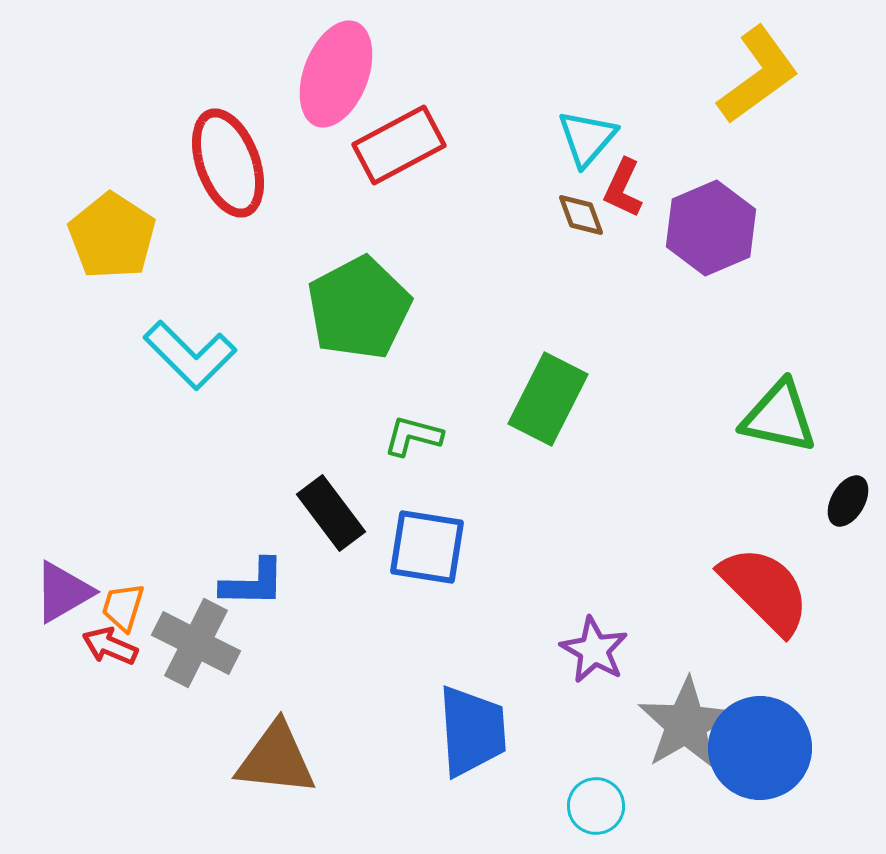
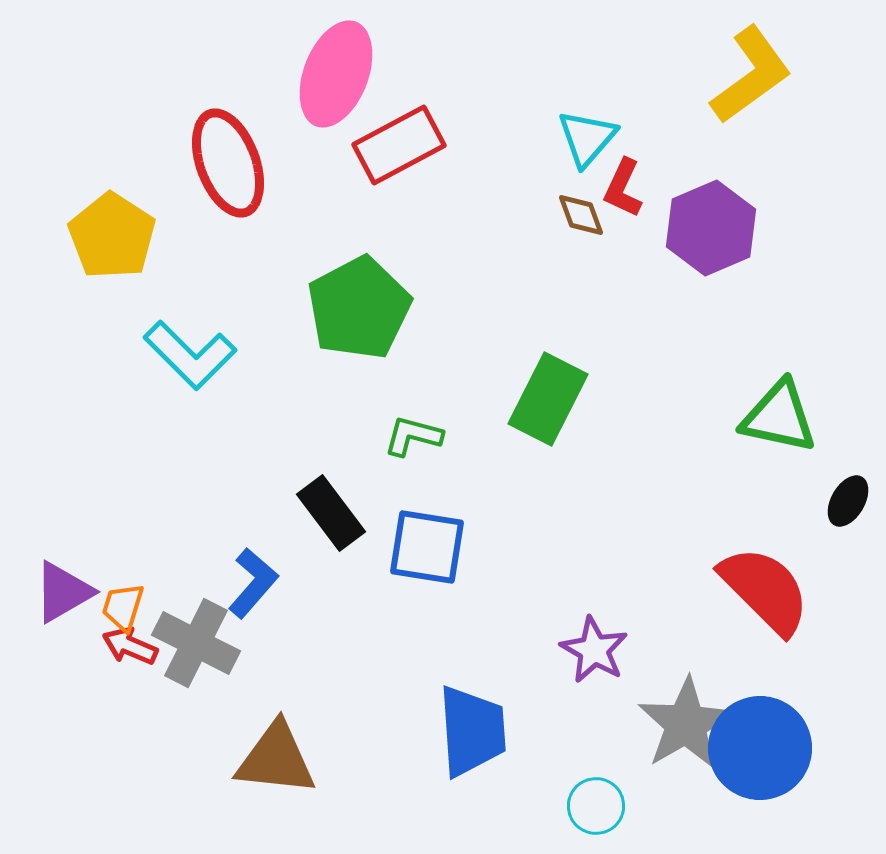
yellow L-shape: moved 7 px left
blue L-shape: rotated 50 degrees counterclockwise
red arrow: moved 20 px right
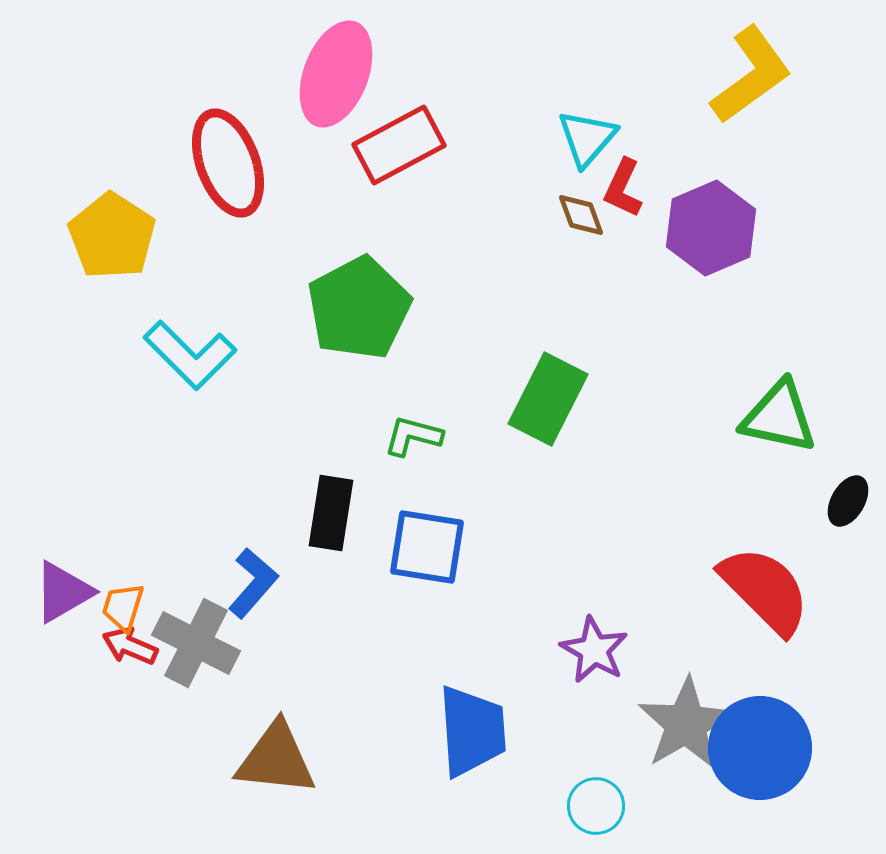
black rectangle: rotated 46 degrees clockwise
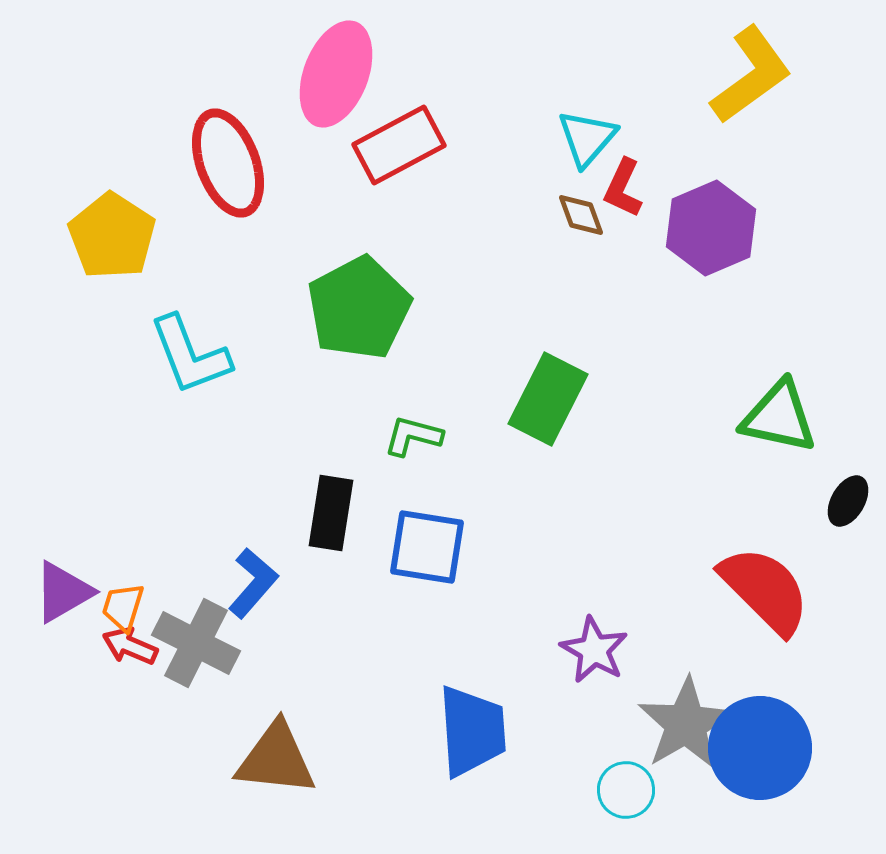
cyan L-shape: rotated 24 degrees clockwise
cyan circle: moved 30 px right, 16 px up
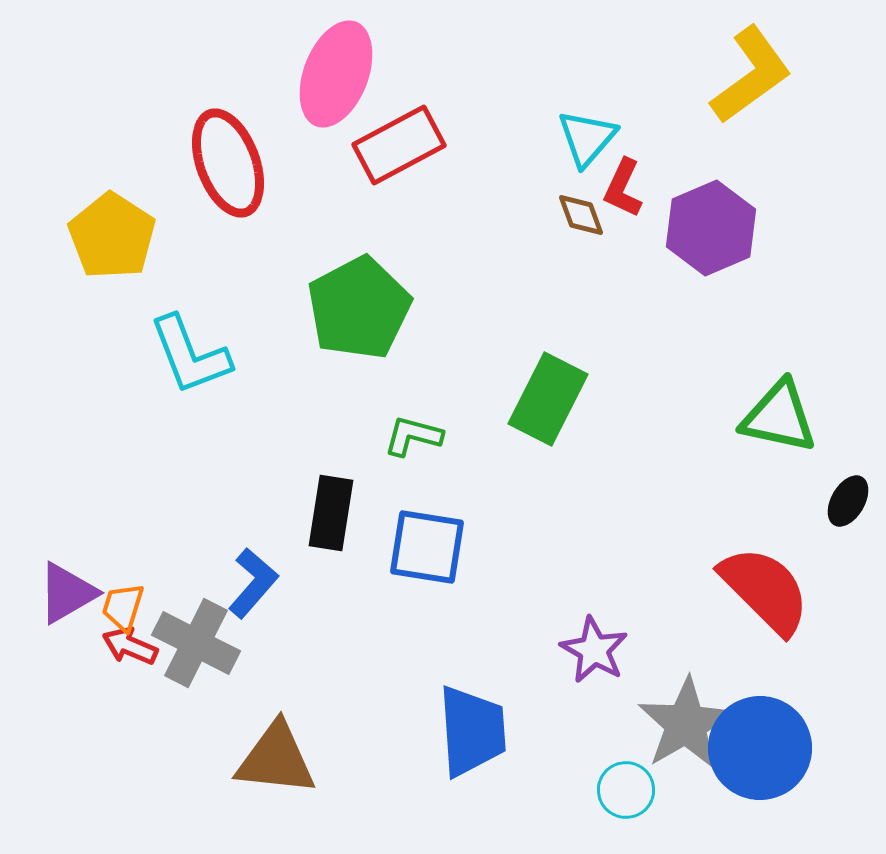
purple triangle: moved 4 px right, 1 px down
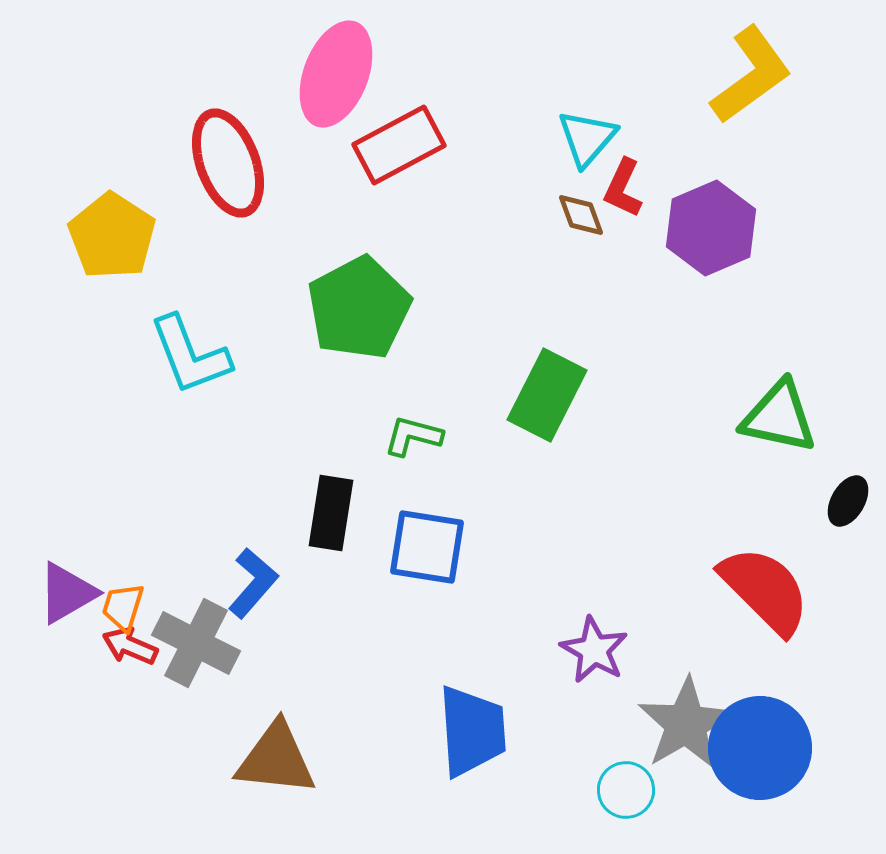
green rectangle: moved 1 px left, 4 px up
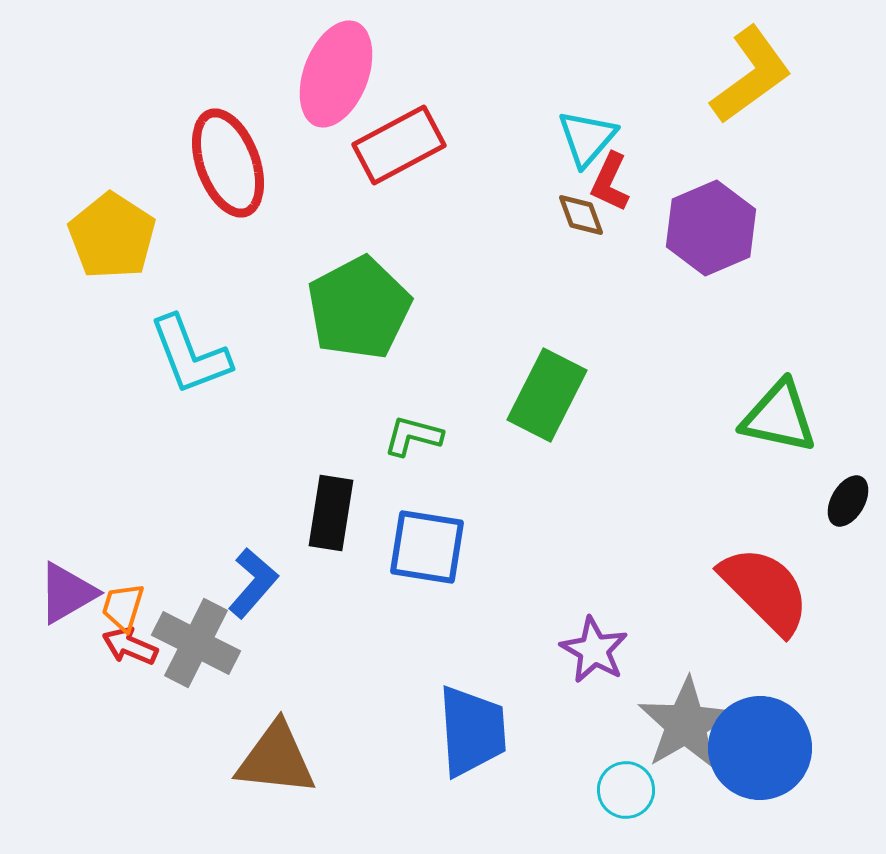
red L-shape: moved 13 px left, 6 px up
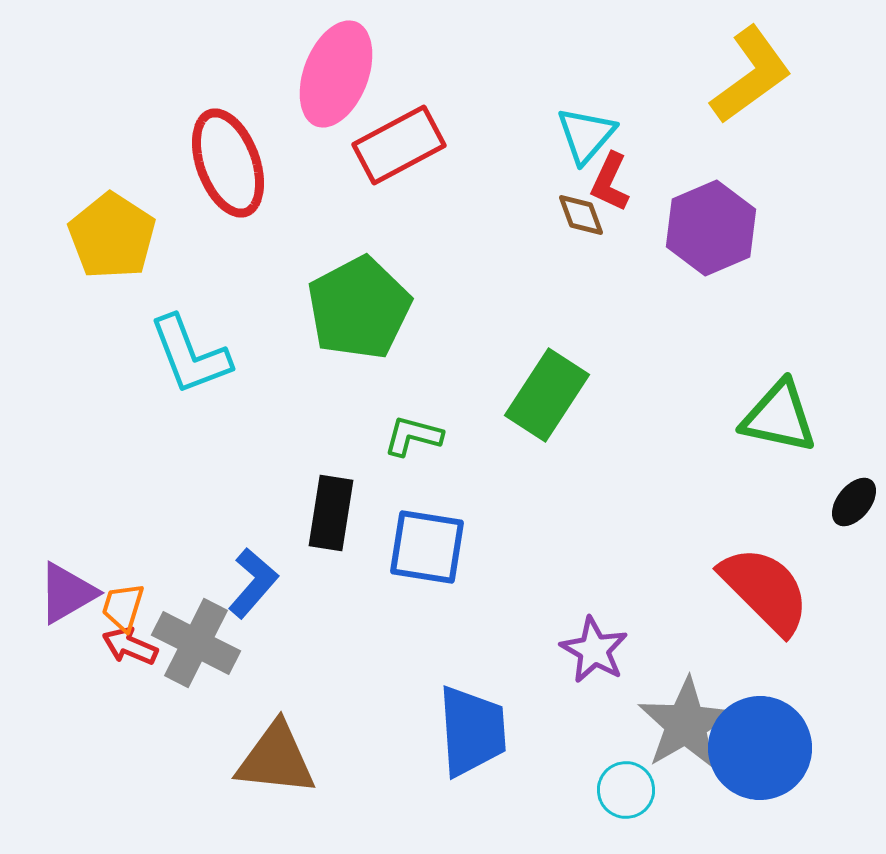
cyan triangle: moved 1 px left, 3 px up
green rectangle: rotated 6 degrees clockwise
black ellipse: moved 6 px right, 1 px down; rotated 9 degrees clockwise
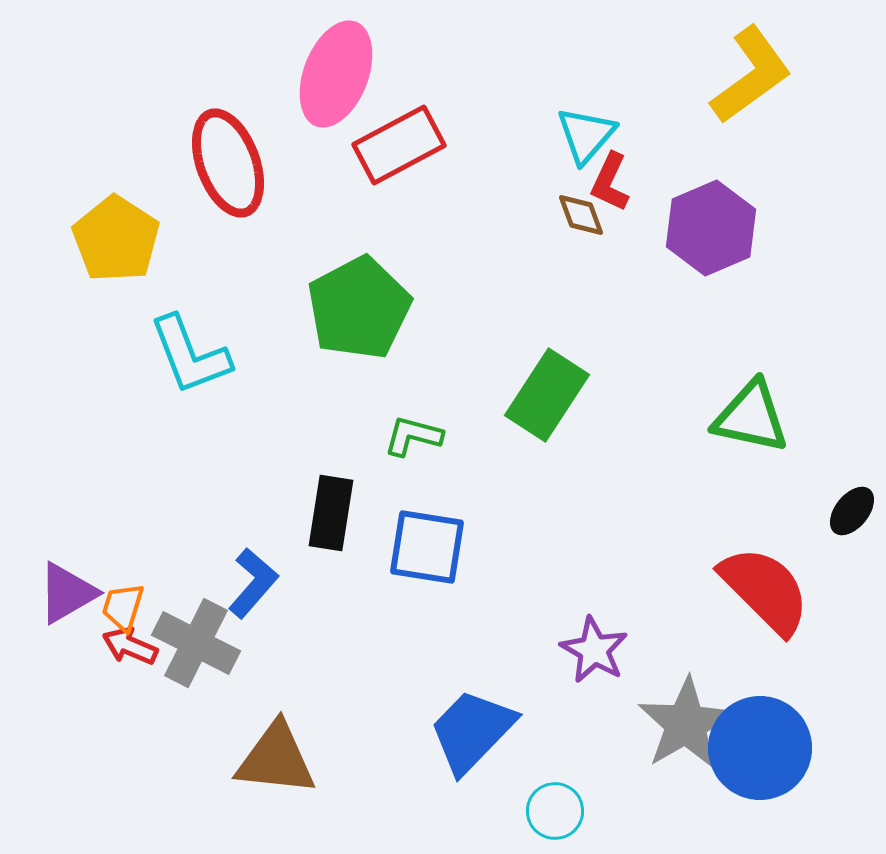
yellow pentagon: moved 4 px right, 3 px down
green triangle: moved 28 px left
black ellipse: moved 2 px left, 9 px down
blue trapezoid: rotated 132 degrees counterclockwise
cyan circle: moved 71 px left, 21 px down
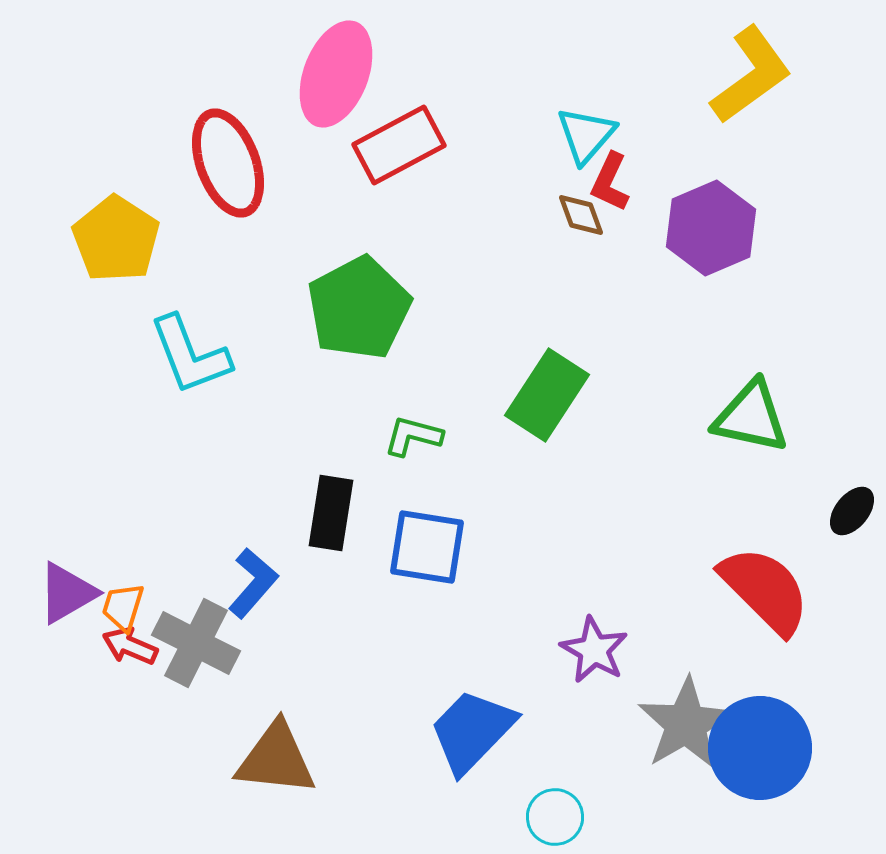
cyan circle: moved 6 px down
